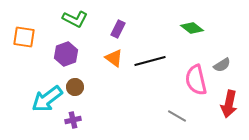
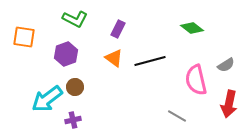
gray semicircle: moved 4 px right
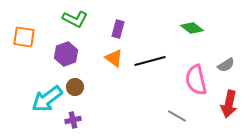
purple rectangle: rotated 12 degrees counterclockwise
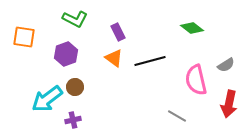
purple rectangle: moved 3 px down; rotated 42 degrees counterclockwise
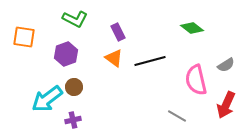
brown circle: moved 1 px left
red arrow: moved 3 px left, 1 px down; rotated 12 degrees clockwise
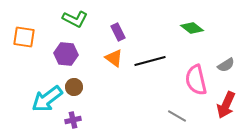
purple hexagon: rotated 25 degrees clockwise
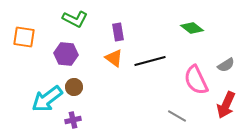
purple rectangle: rotated 18 degrees clockwise
pink semicircle: rotated 12 degrees counterclockwise
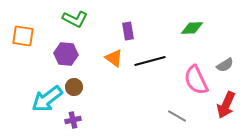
green diamond: rotated 40 degrees counterclockwise
purple rectangle: moved 10 px right, 1 px up
orange square: moved 1 px left, 1 px up
gray semicircle: moved 1 px left
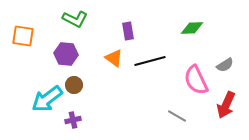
brown circle: moved 2 px up
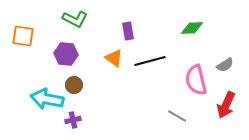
pink semicircle: rotated 12 degrees clockwise
cyan arrow: rotated 48 degrees clockwise
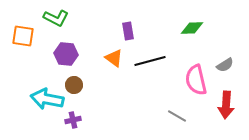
green L-shape: moved 19 px left, 1 px up
red arrow: rotated 20 degrees counterclockwise
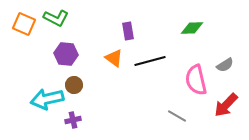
orange square: moved 1 px right, 12 px up; rotated 15 degrees clockwise
cyan arrow: rotated 24 degrees counterclockwise
red arrow: rotated 40 degrees clockwise
